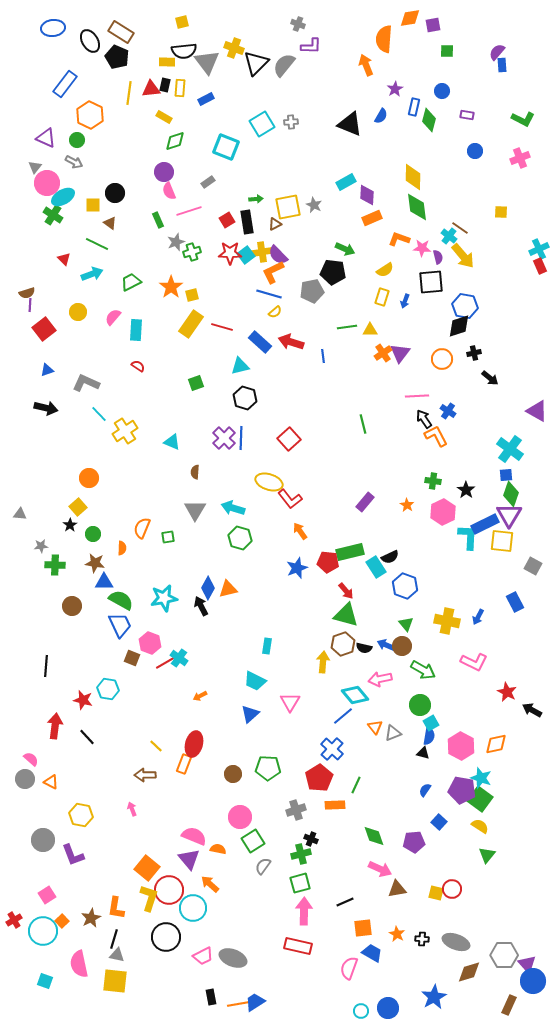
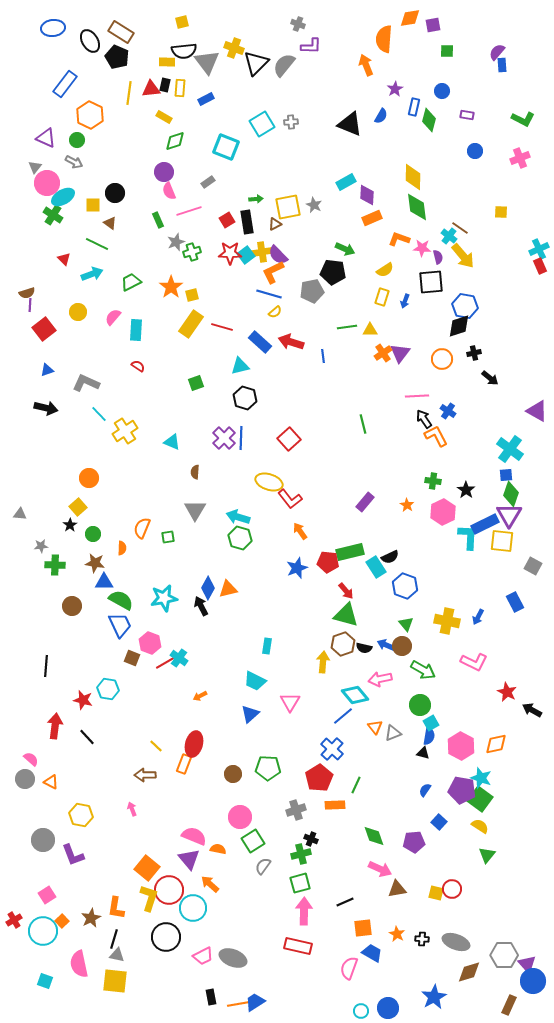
cyan arrow at (233, 508): moved 5 px right, 9 px down
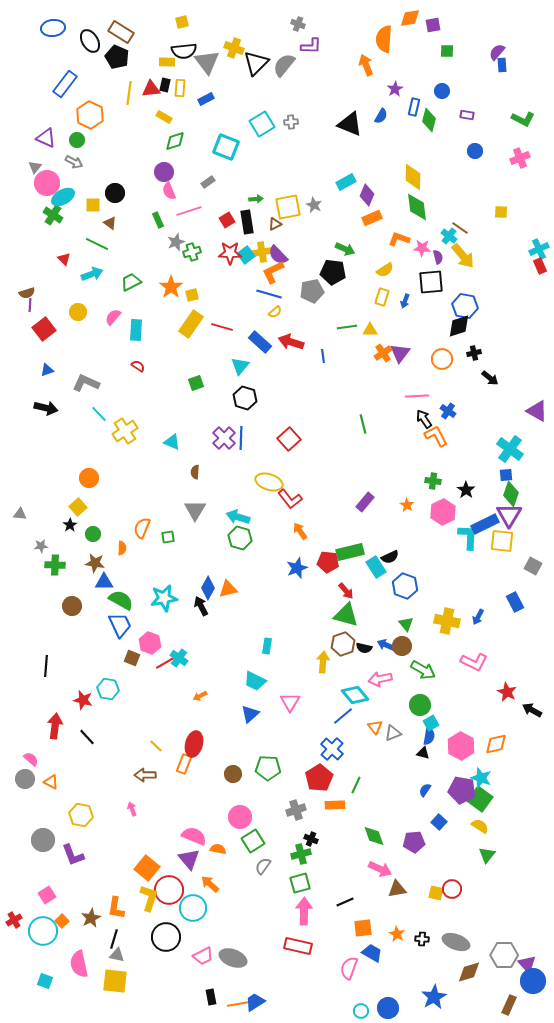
purple diamond at (367, 195): rotated 20 degrees clockwise
cyan triangle at (240, 366): rotated 36 degrees counterclockwise
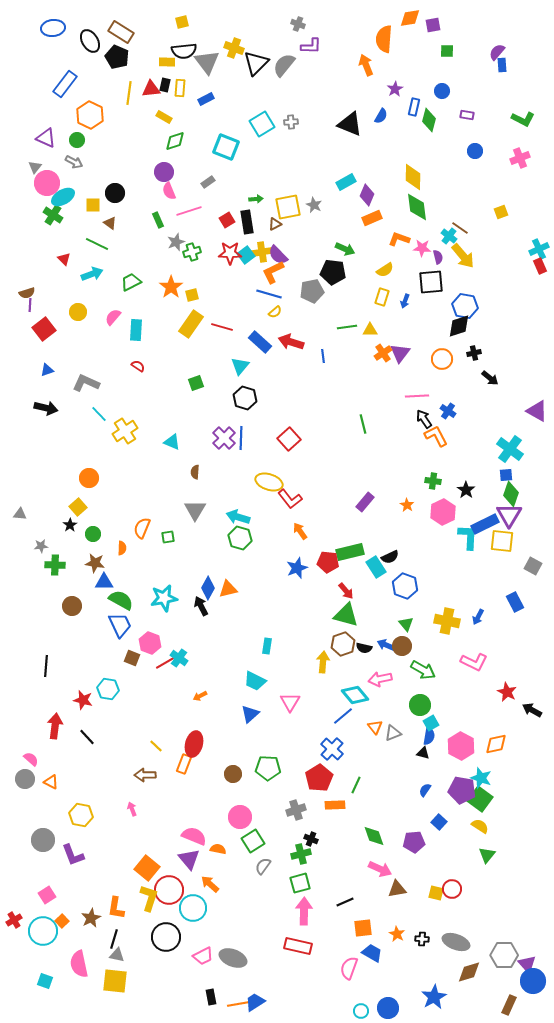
yellow square at (501, 212): rotated 24 degrees counterclockwise
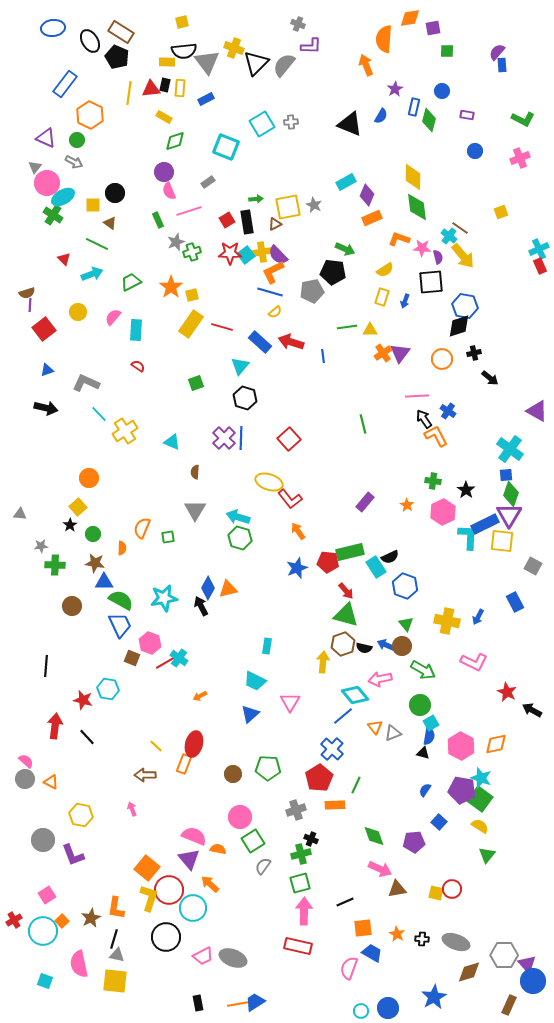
purple square at (433, 25): moved 3 px down
blue line at (269, 294): moved 1 px right, 2 px up
orange arrow at (300, 531): moved 2 px left
pink semicircle at (31, 759): moved 5 px left, 2 px down
black rectangle at (211, 997): moved 13 px left, 6 px down
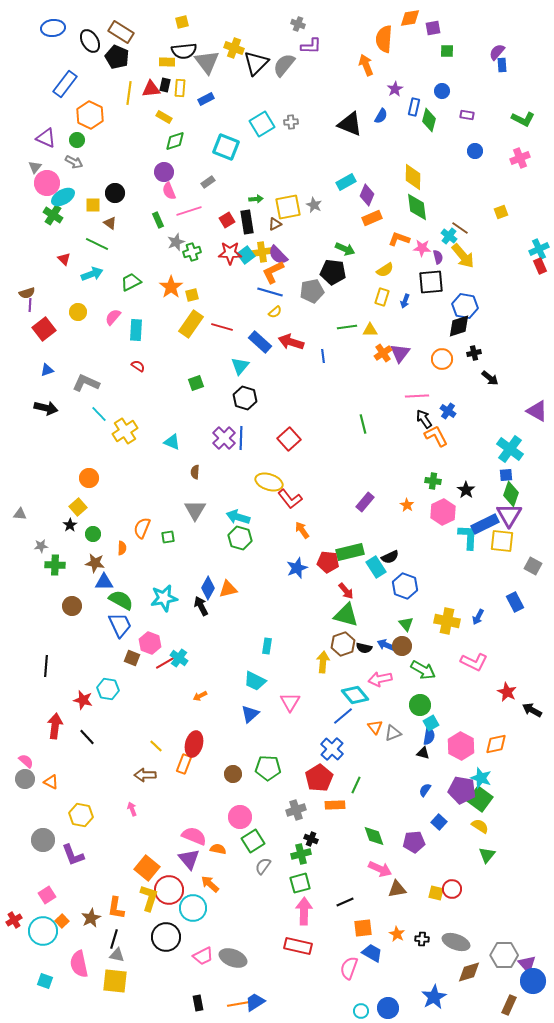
orange arrow at (298, 531): moved 4 px right, 1 px up
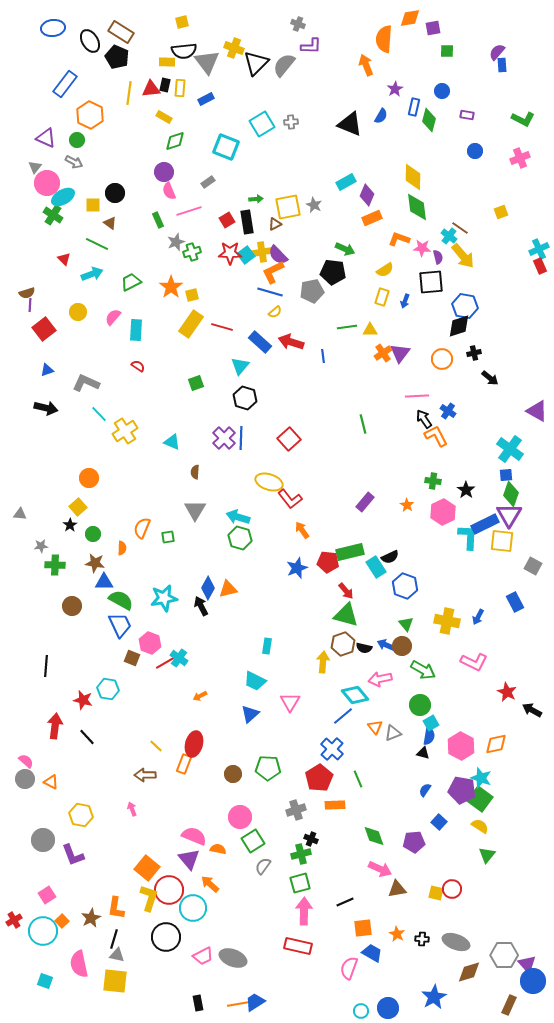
green line at (356, 785): moved 2 px right, 6 px up; rotated 48 degrees counterclockwise
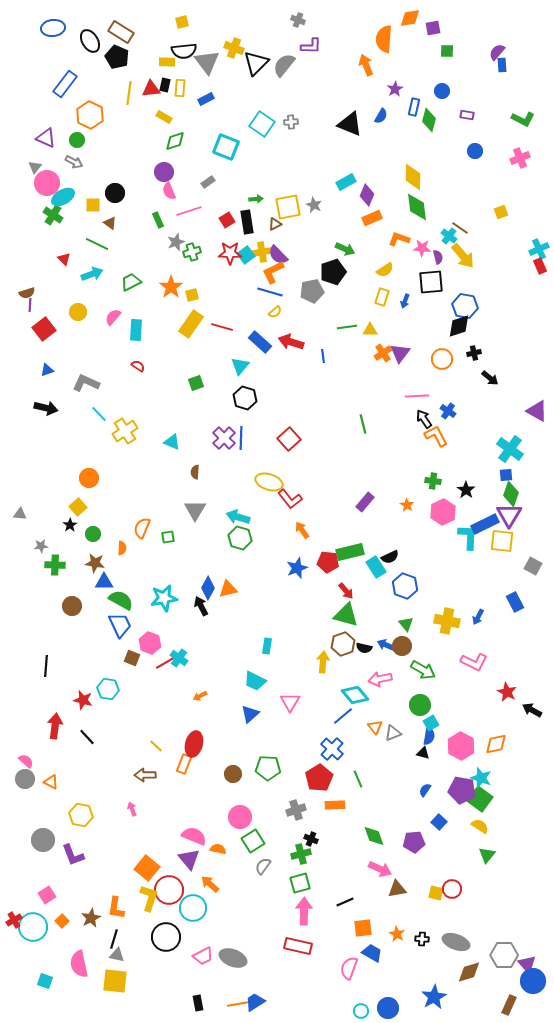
gray cross at (298, 24): moved 4 px up
cyan square at (262, 124): rotated 25 degrees counterclockwise
black pentagon at (333, 272): rotated 25 degrees counterclockwise
cyan circle at (43, 931): moved 10 px left, 4 px up
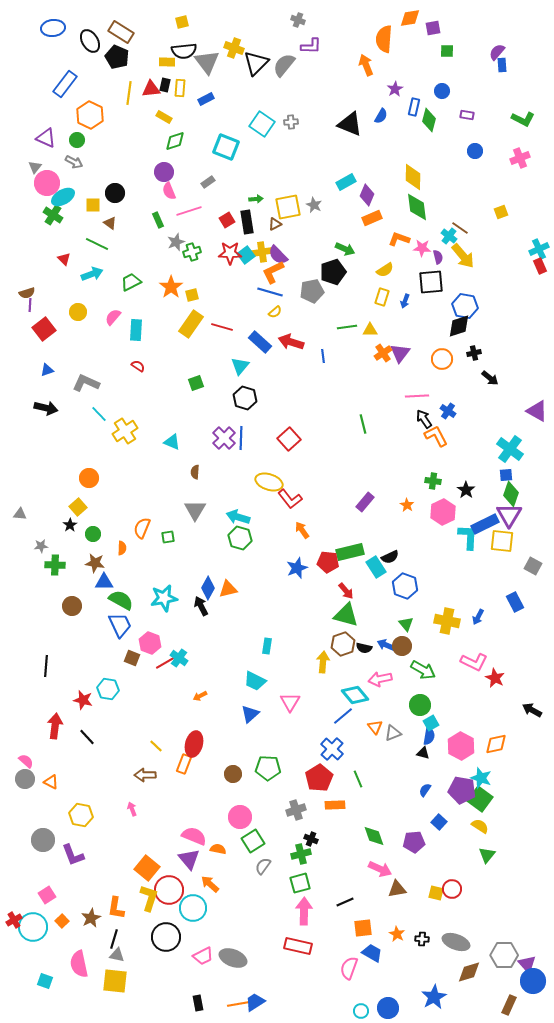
red star at (507, 692): moved 12 px left, 14 px up
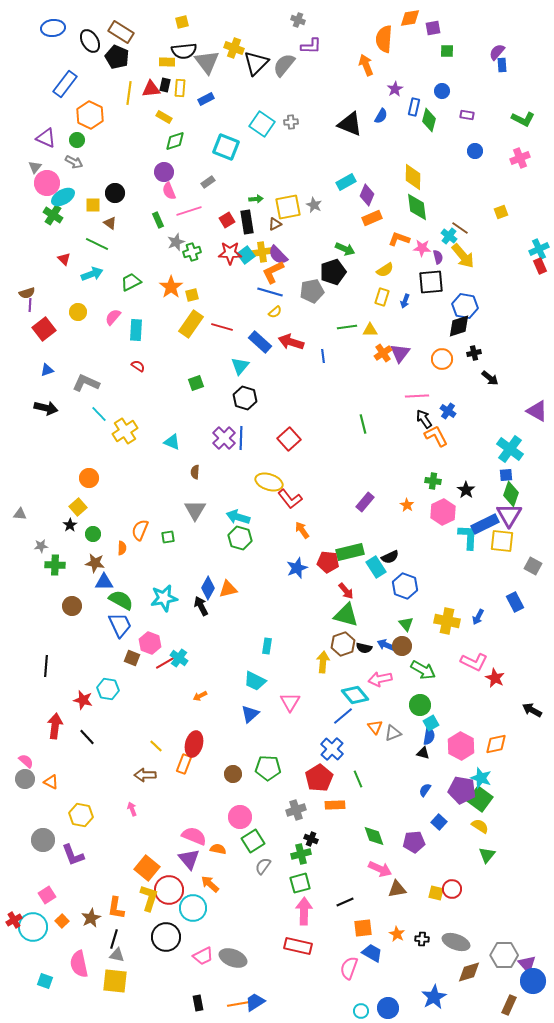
orange semicircle at (142, 528): moved 2 px left, 2 px down
